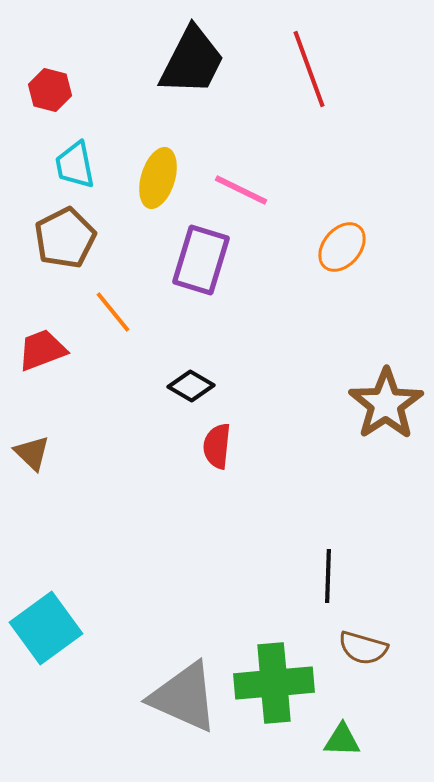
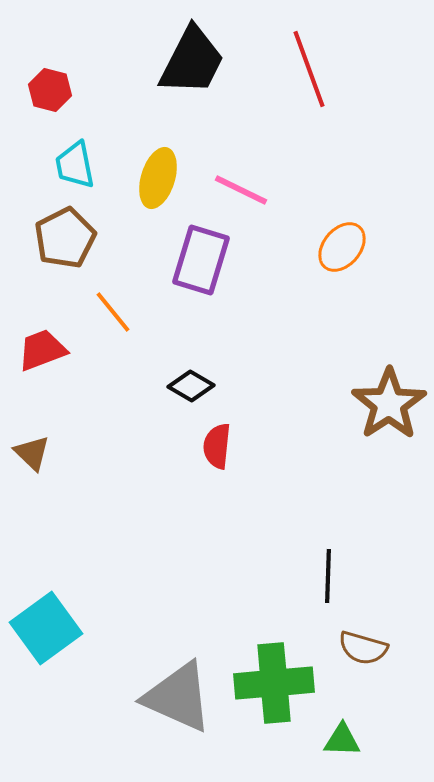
brown star: moved 3 px right
gray triangle: moved 6 px left
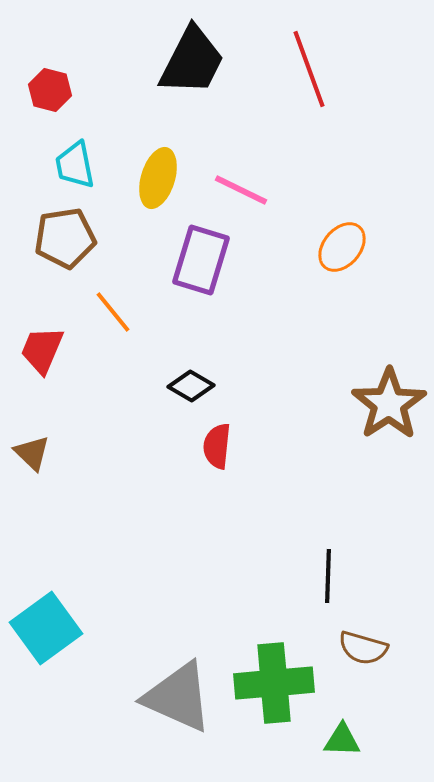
brown pentagon: rotated 18 degrees clockwise
red trapezoid: rotated 46 degrees counterclockwise
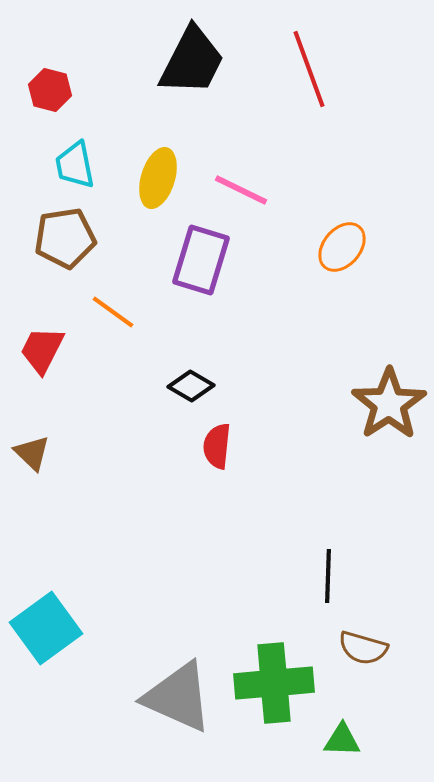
orange line: rotated 15 degrees counterclockwise
red trapezoid: rotated 4 degrees clockwise
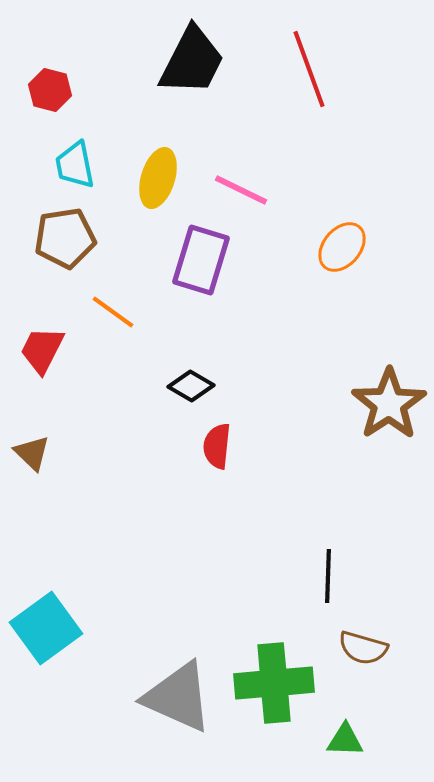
green triangle: moved 3 px right
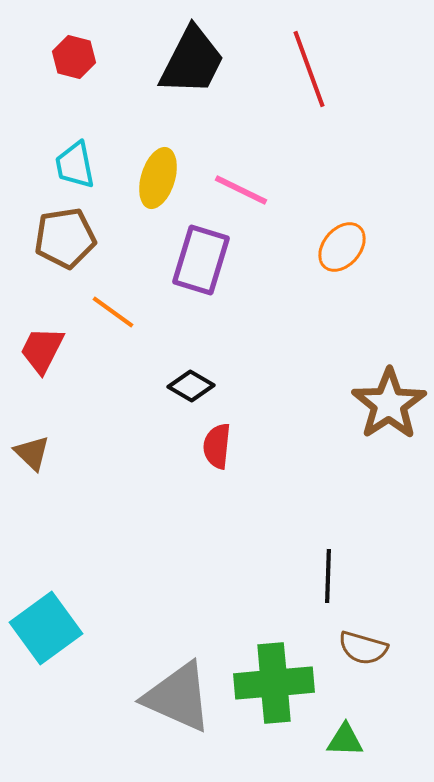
red hexagon: moved 24 px right, 33 px up
